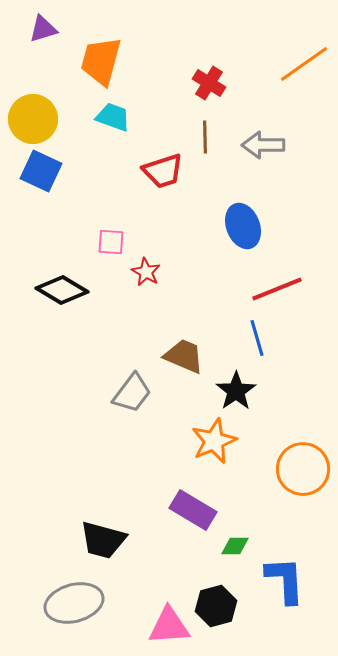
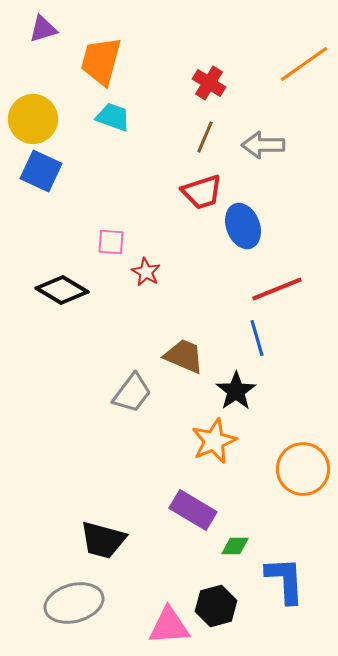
brown line: rotated 24 degrees clockwise
red trapezoid: moved 39 px right, 21 px down
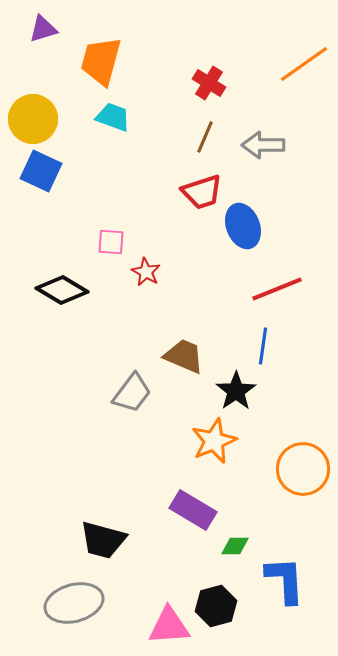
blue line: moved 6 px right, 8 px down; rotated 24 degrees clockwise
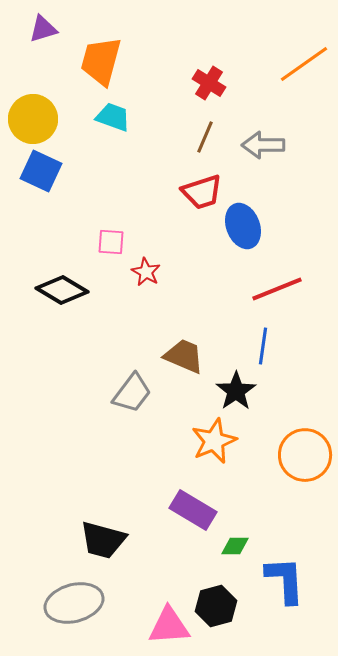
orange circle: moved 2 px right, 14 px up
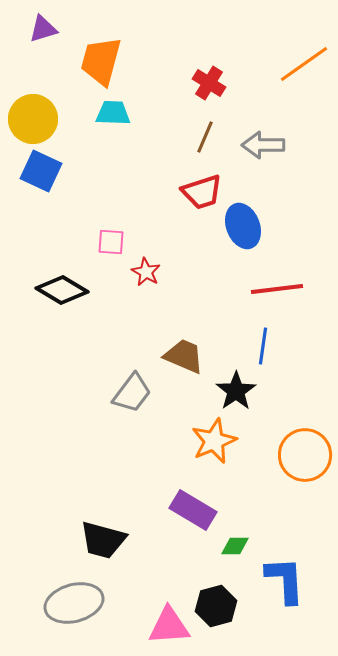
cyan trapezoid: moved 4 px up; rotated 18 degrees counterclockwise
red line: rotated 15 degrees clockwise
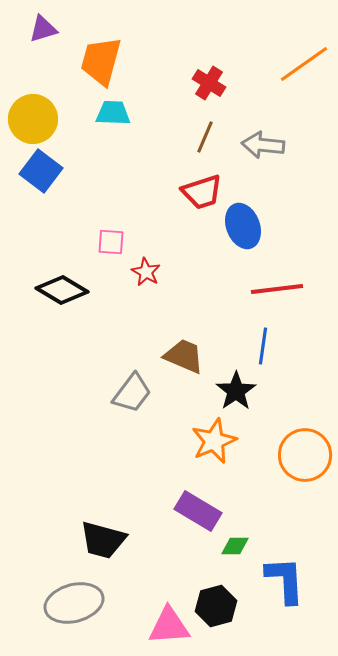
gray arrow: rotated 6 degrees clockwise
blue square: rotated 12 degrees clockwise
purple rectangle: moved 5 px right, 1 px down
